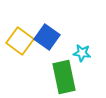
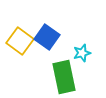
cyan star: rotated 24 degrees counterclockwise
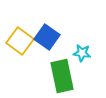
cyan star: rotated 24 degrees clockwise
green rectangle: moved 2 px left, 1 px up
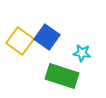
green rectangle: rotated 60 degrees counterclockwise
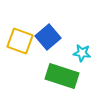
blue square: moved 1 px right; rotated 15 degrees clockwise
yellow square: rotated 16 degrees counterclockwise
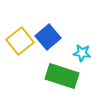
yellow square: rotated 32 degrees clockwise
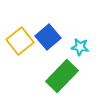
cyan star: moved 2 px left, 6 px up
green rectangle: rotated 64 degrees counterclockwise
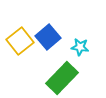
green rectangle: moved 2 px down
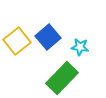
yellow square: moved 3 px left
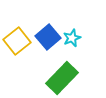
cyan star: moved 8 px left, 9 px up; rotated 30 degrees counterclockwise
